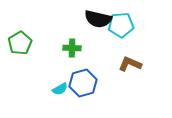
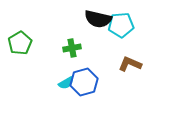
green cross: rotated 12 degrees counterclockwise
blue hexagon: moved 1 px right, 1 px up
cyan semicircle: moved 6 px right, 6 px up
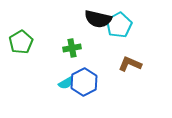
cyan pentagon: moved 2 px left; rotated 25 degrees counterclockwise
green pentagon: moved 1 px right, 1 px up
blue hexagon: rotated 12 degrees counterclockwise
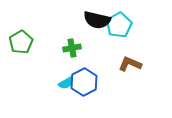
black semicircle: moved 1 px left, 1 px down
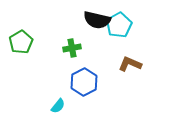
cyan semicircle: moved 8 px left, 23 px down; rotated 21 degrees counterclockwise
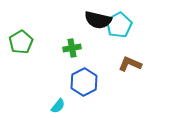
black semicircle: moved 1 px right
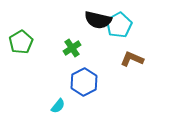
green cross: rotated 24 degrees counterclockwise
brown L-shape: moved 2 px right, 5 px up
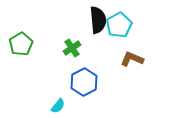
black semicircle: rotated 108 degrees counterclockwise
green pentagon: moved 2 px down
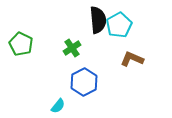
green pentagon: rotated 15 degrees counterclockwise
